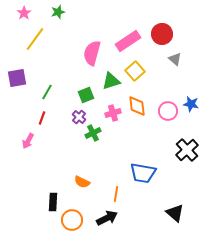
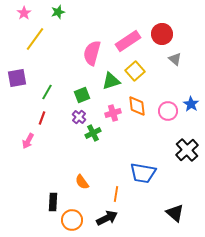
green square: moved 4 px left
blue star: rotated 21 degrees clockwise
orange semicircle: rotated 28 degrees clockwise
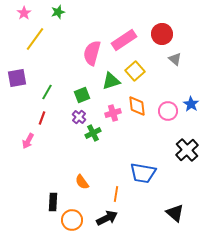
pink rectangle: moved 4 px left, 1 px up
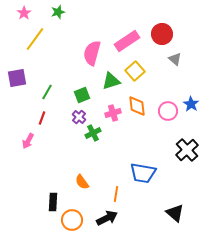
pink rectangle: moved 3 px right, 1 px down
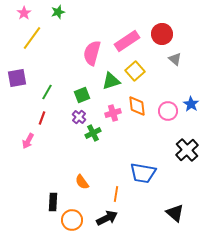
yellow line: moved 3 px left, 1 px up
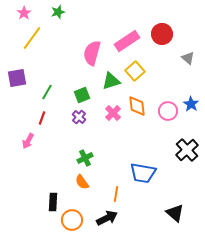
gray triangle: moved 13 px right, 1 px up
pink cross: rotated 28 degrees counterclockwise
green cross: moved 8 px left, 25 px down
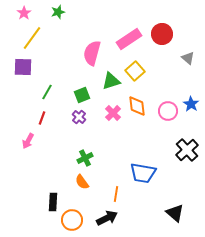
pink rectangle: moved 2 px right, 2 px up
purple square: moved 6 px right, 11 px up; rotated 12 degrees clockwise
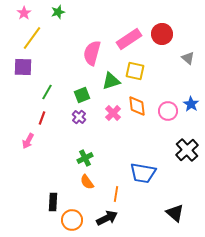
yellow square: rotated 36 degrees counterclockwise
orange semicircle: moved 5 px right
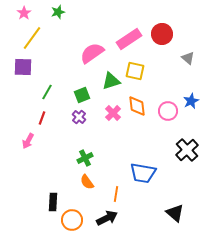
pink semicircle: rotated 40 degrees clockwise
blue star: moved 3 px up; rotated 14 degrees clockwise
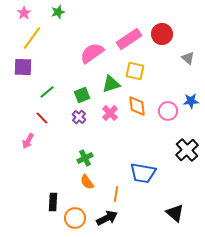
green triangle: moved 3 px down
green line: rotated 21 degrees clockwise
blue star: rotated 21 degrees clockwise
pink cross: moved 3 px left
red line: rotated 64 degrees counterclockwise
orange circle: moved 3 px right, 2 px up
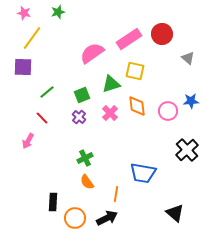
pink star: rotated 24 degrees counterclockwise
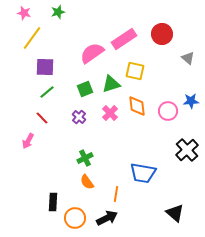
pink rectangle: moved 5 px left
purple square: moved 22 px right
green square: moved 3 px right, 6 px up
